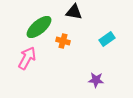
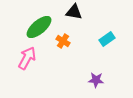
orange cross: rotated 16 degrees clockwise
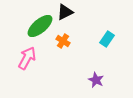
black triangle: moved 9 px left; rotated 36 degrees counterclockwise
green ellipse: moved 1 px right, 1 px up
cyan rectangle: rotated 21 degrees counterclockwise
purple star: rotated 21 degrees clockwise
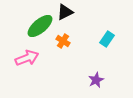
pink arrow: rotated 40 degrees clockwise
purple star: rotated 21 degrees clockwise
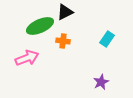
green ellipse: rotated 16 degrees clockwise
orange cross: rotated 24 degrees counterclockwise
purple star: moved 5 px right, 2 px down
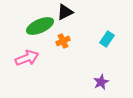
orange cross: rotated 32 degrees counterclockwise
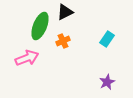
green ellipse: rotated 44 degrees counterclockwise
purple star: moved 6 px right
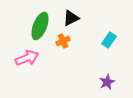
black triangle: moved 6 px right, 6 px down
cyan rectangle: moved 2 px right, 1 px down
